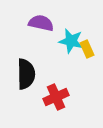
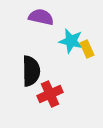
purple semicircle: moved 6 px up
black semicircle: moved 5 px right, 3 px up
red cross: moved 6 px left, 3 px up
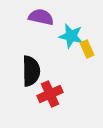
cyan star: moved 5 px up
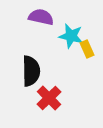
red cross: moved 1 px left, 4 px down; rotated 20 degrees counterclockwise
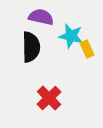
black semicircle: moved 24 px up
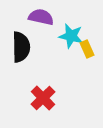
black semicircle: moved 10 px left
red cross: moved 6 px left
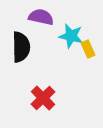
yellow rectangle: moved 1 px right
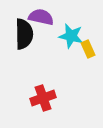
black semicircle: moved 3 px right, 13 px up
red cross: rotated 25 degrees clockwise
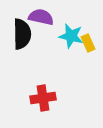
black semicircle: moved 2 px left
yellow rectangle: moved 6 px up
red cross: rotated 10 degrees clockwise
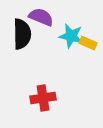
purple semicircle: rotated 10 degrees clockwise
yellow rectangle: rotated 42 degrees counterclockwise
